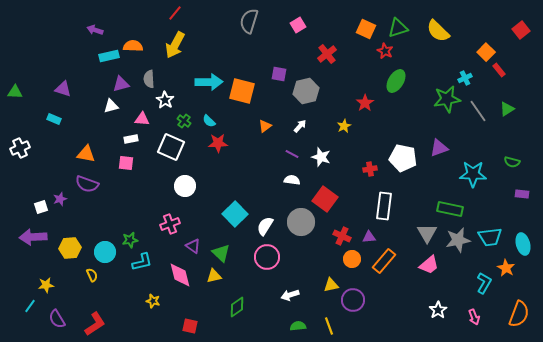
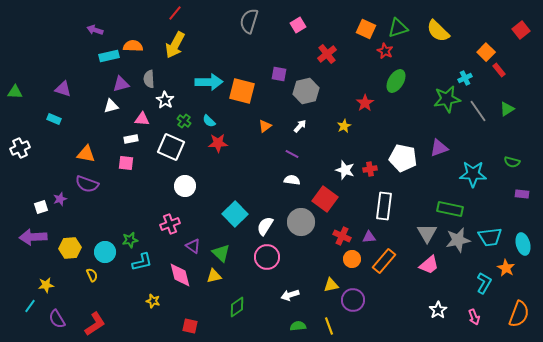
white star at (321, 157): moved 24 px right, 13 px down
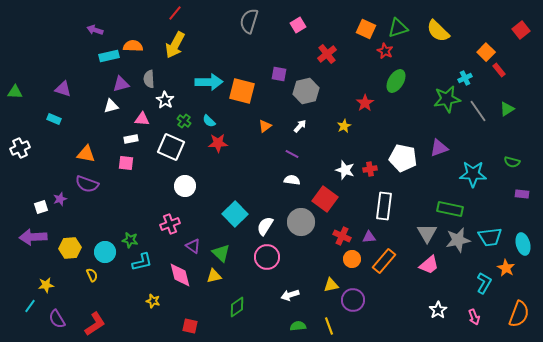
green star at (130, 240): rotated 21 degrees clockwise
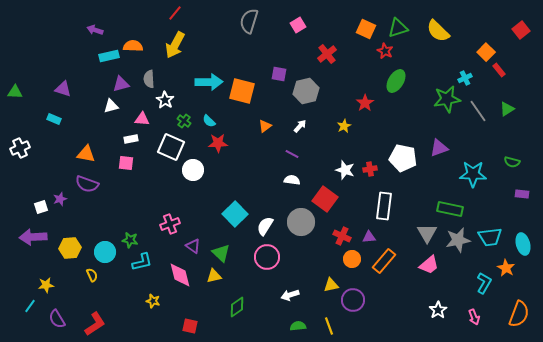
white circle at (185, 186): moved 8 px right, 16 px up
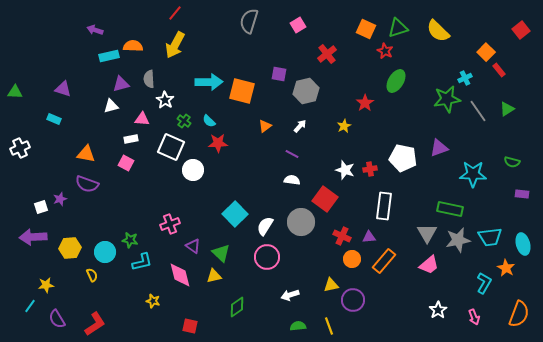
pink square at (126, 163): rotated 21 degrees clockwise
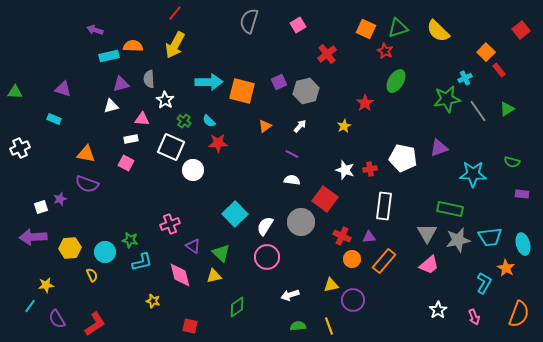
purple square at (279, 74): moved 8 px down; rotated 35 degrees counterclockwise
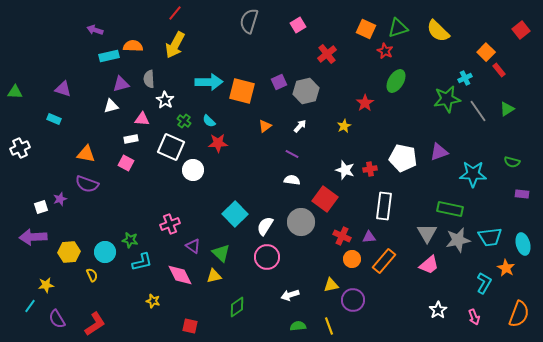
purple triangle at (439, 148): moved 4 px down
yellow hexagon at (70, 248): moved 1 px left, 4 px down
pink diamond at (180, 275): rotated 12 degrees counterclockwise
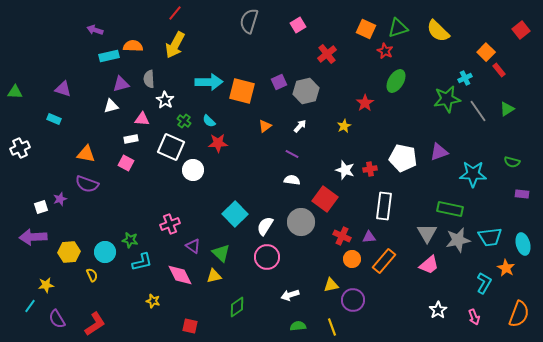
yellow line at (329, 326): moved 3 px right, 1 px down
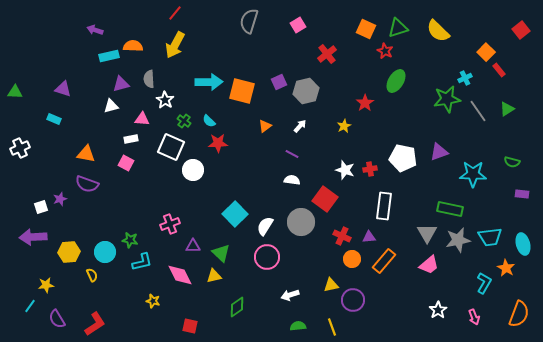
purple triangle at (193, 246): rotated 35 degrees counterclockwise
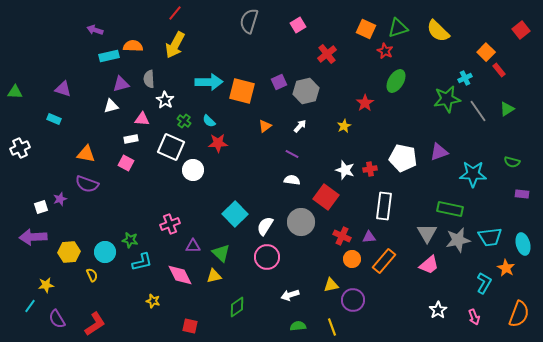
red square at (325, 199): moved 1 px right, 2 px up
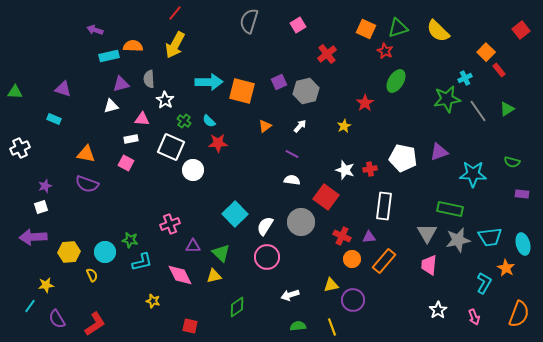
purple star at (60, 199): moved 15 px left, 13 px up
pink trapezoid at (429, 265): rotated 135 degrees clockwise
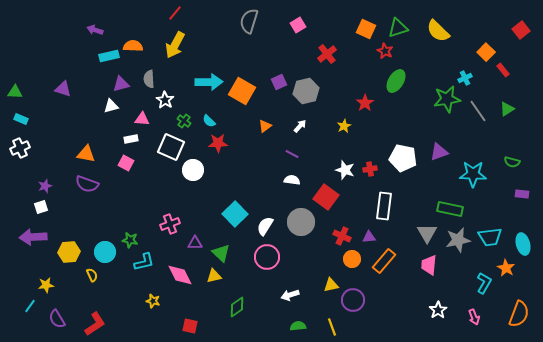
red rectangle at (499, 70): moved 4 px right
orange square at (242, 91): rotated 16 degrees clockwise
cyan rectangle at (54, 119): moved 33 px left
purple triangle at (193, 246): moved 2 px right, 3 px up
cyan L-shape at (142, 262): moved 2 px right
